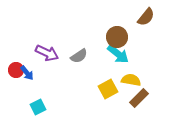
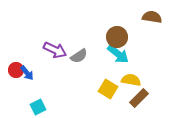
brown semicircle: moved 6 px right; rotated 120 degrees counterclockwise
purple arrow: moved 8 px right, 3 px up
yellow square: rotated 30 degrees counterclockwise
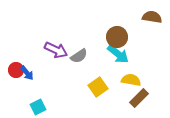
purple arrow: moved 1 px right
yellow square: moved 10 px left, 2 px up; rotated 24 degrees clockwise
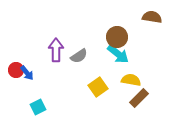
purple arrow: rotated 115 degrees counterclockwise
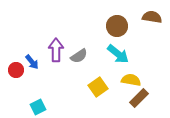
brown circle: moved 11 px up
blue arrow: moved 5 px right, 11 px up
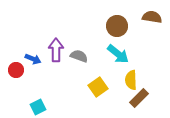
gray semicircle: rotated 126 degrees counterclockwise
blue arrow: moved 1 px right, 3 px up; rotated 28 degrees counterclockwise
yellow semicircle: rotated 102 degrees counterclockwise
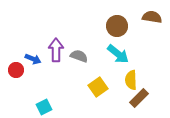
cyan square: moved 6 px right
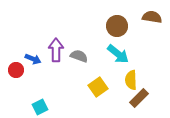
cyan square: moved 4 px left
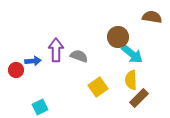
brown circle: moved 1 px right, 11 px down
cyan arrow: moved 14 px right
blue arrow: moved 2 px down; rotated 28 degrees counterclockwise
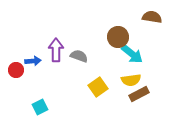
yellow semicircle: rotated 96 degrees counterclockwise
brown rectangle: moved 4 px up; rotated 18 degrees clockwise
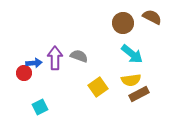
brown semicircle: rotated 18 degrees clockwise
brown circle: moved 5 px right, 14 px up
purple arrow: moved 1 px left, 8 px down
blue arrow: moved 1 px right, 2 px down
red circle: moved 8 px right, 3 px down
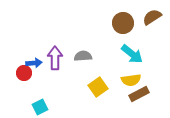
brown semicircle: rotated 60 degrees counterclockwise
gray semicircle: moved 4 px right; rotated 24 degrees counterclockwise
